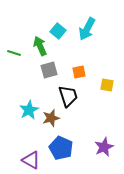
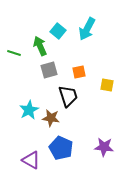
brown star: rotated 24 degrees clockwise
purple star: rotated 30 degrees clockwise
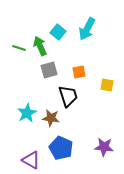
cyan square: moved 1 px down
green line: moved 5 px right, 5 px up
cyan star: moved 2 px left, 3 px down
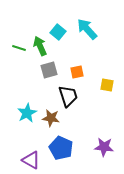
cyan arrow: rotated 110 degrees clockwise
orange square: moved 2 px left
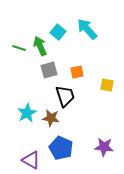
black trapezoid: moved 3 px left
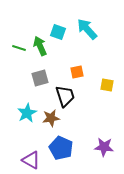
cyan square: rotated 21 degrees counterclockwise
gray square: moved 9 px left, 8 px down
brown star: rotated 18 degrees counterclockwise
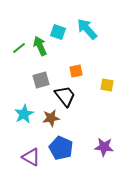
green line: rotated 56 degrees counterclockwise
orange square: moved 1 px left, 1 px up
gray square: moved 1 px right, 2 px down
black trapezoid: rotated 20 degrees counterclockwise
cyan star: moved 3 px left, 1 px down
purple triangle: moved 3 px up
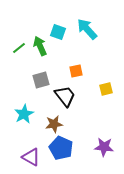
yellow square: moved 1 px left, 4 px down; rotated 24 degrees counterclockwise
brown star: moved 3 px right, 6 px down
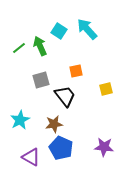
cyan square: moved 1 px right, 1 px up; rotated 14 degrees clockwise
cyan star: moved 4 px left, 6 px down
